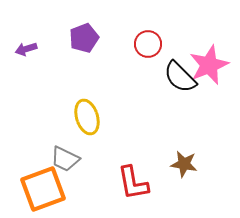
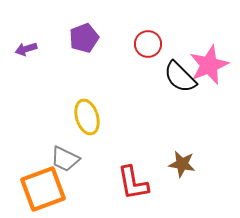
brown star: moved 2 px left
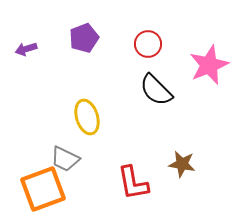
black semicircle: moved 24 px left, 13 px down
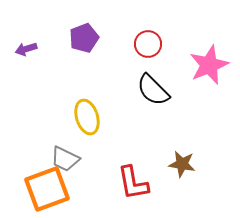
black semicircle: moved 3 px left
orange square: moved 4 px right
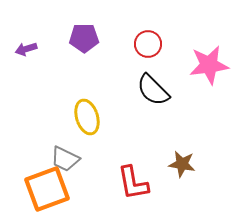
purple pentagon: rotated 20 degrees clockwise
pink star: rotated 15 degrees clockwise
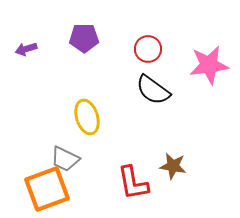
red circle: moved 5 px down
black semicircle: rotated 9 degrees counterclockwise
brown star: moved 9 px left, 2 px down
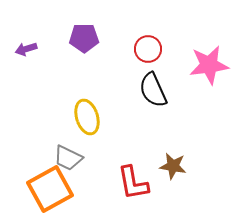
black semicircle: rotated 30 degrees clockwise
gray trapezoid: moved 3 px right, 1 px up
orange square: moved 3 px right; rotated 9 degrees counterclockwise
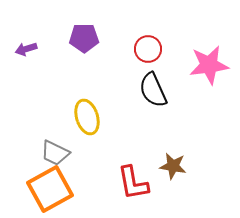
gray trapezoid: moved 13 px left, 5 px up
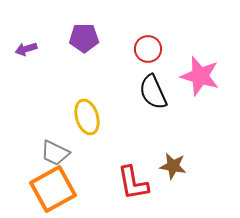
pink star: moved 9 px left, 11 px down; rotated 24 degrees clockwise
black semicircle: moved 2 px down
orange square: moved 3 px right
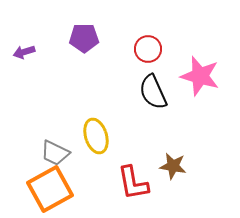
purple arrow: moved 2 px left, 3 px down
yellow ellipse: moved 9 px right, 19 px down
orange square: moved 3 px left
